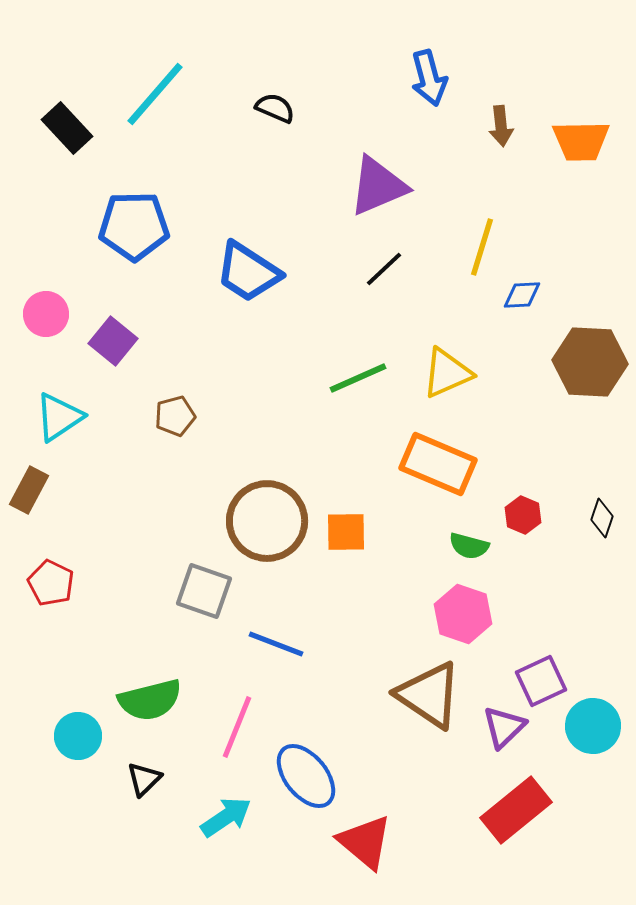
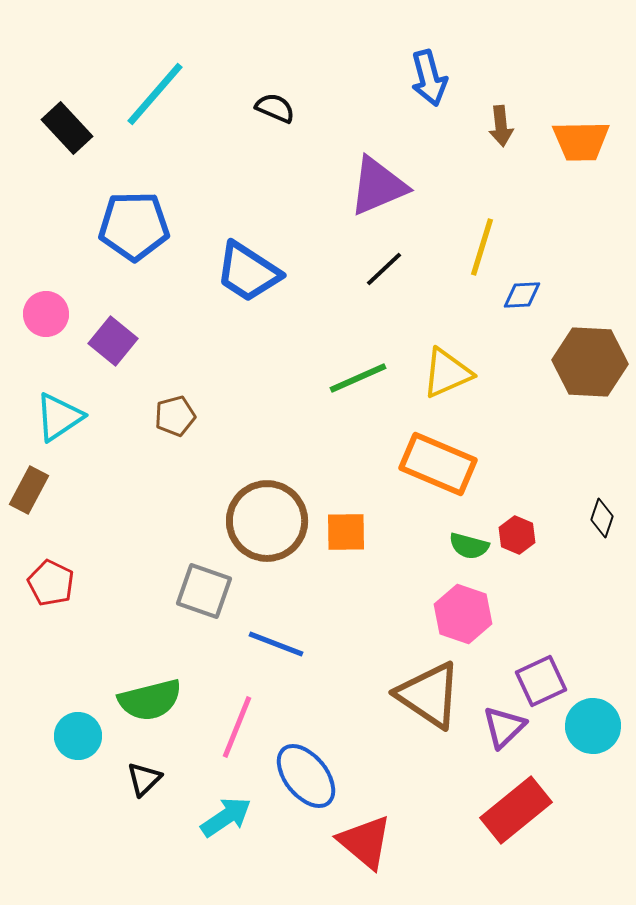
red hexagon at (523, 515): moved 6 px left, 20 px down
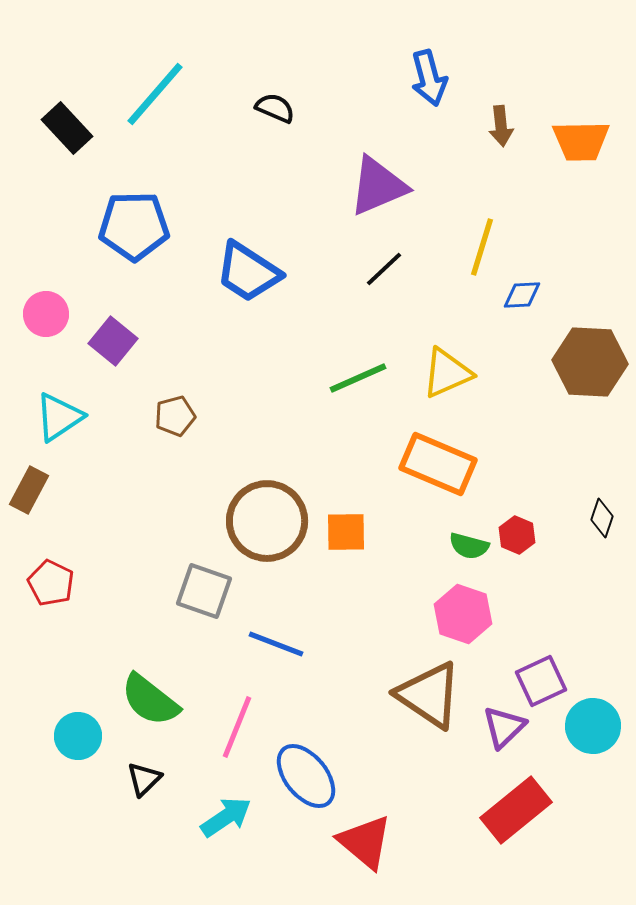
green semicircle at (150, 700): rotated 52 degrees clockwise
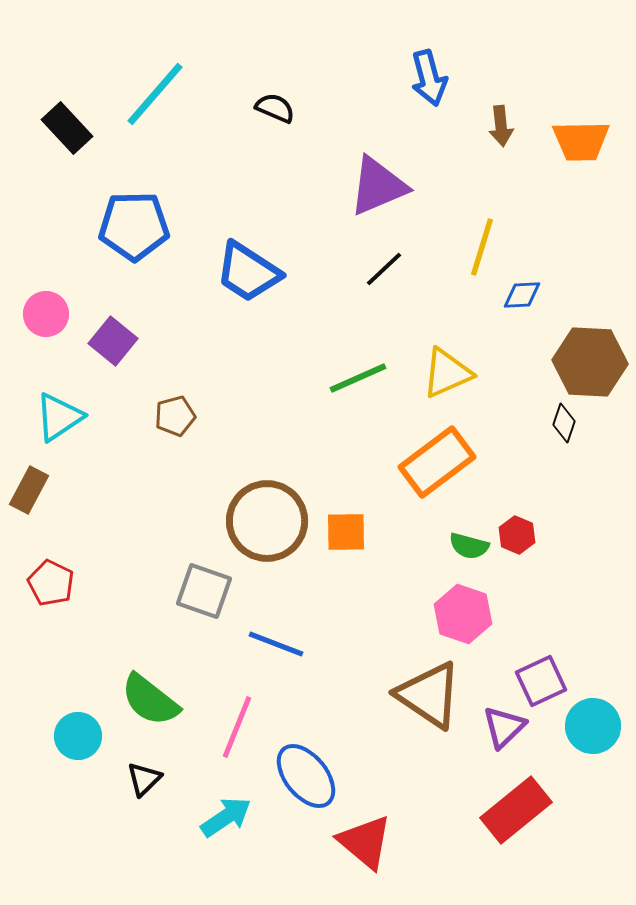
orange rectangle at (438, 464): moved 1 px left, 2 px up; rotated 60 degrees counterclockwise
black diamond at (602, 518): moved 38 px left, 95 px up
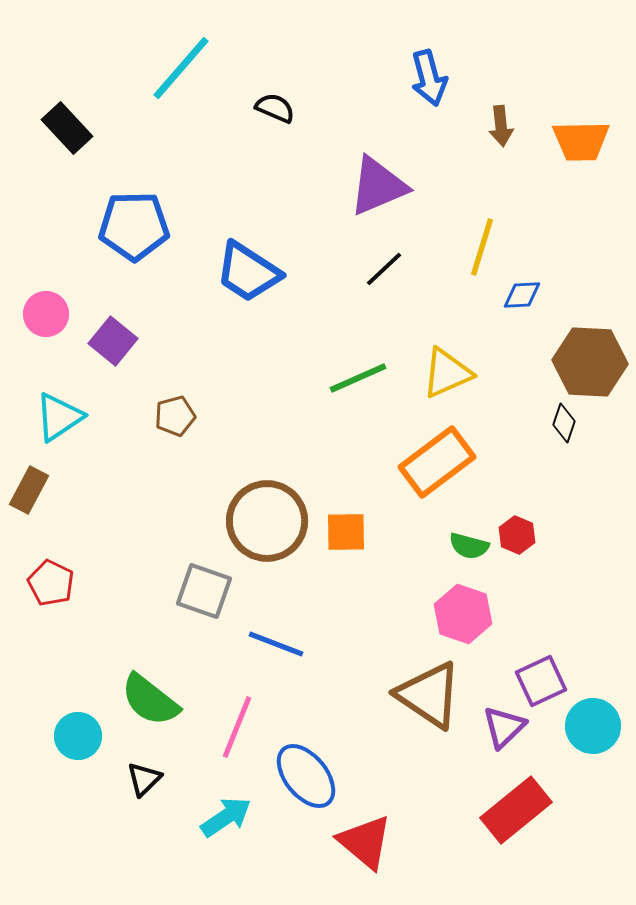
cyan line at (155, 94): moved 26 px right, 26 px up
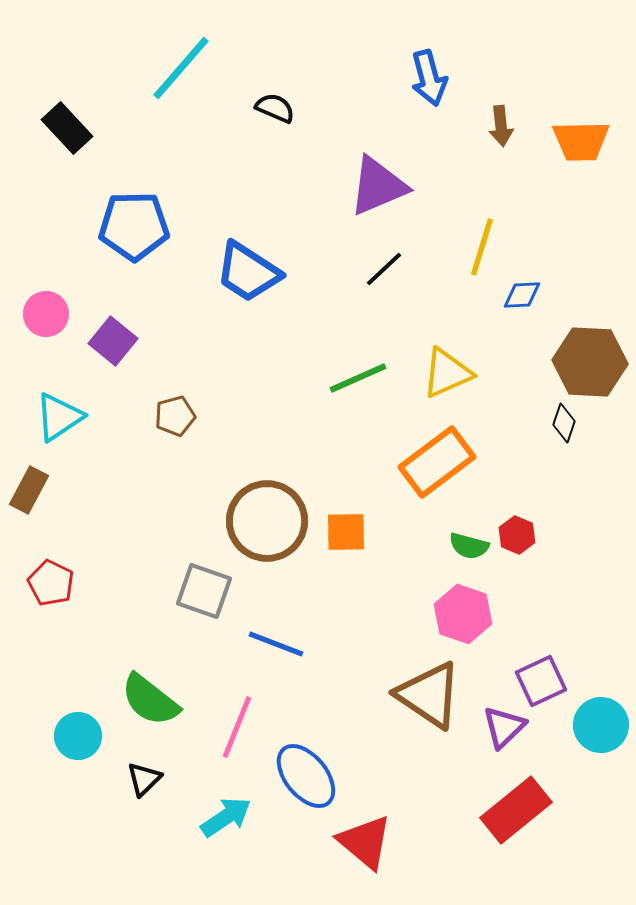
cyan circle at (593, 726): moved 8 px right, 1 px up
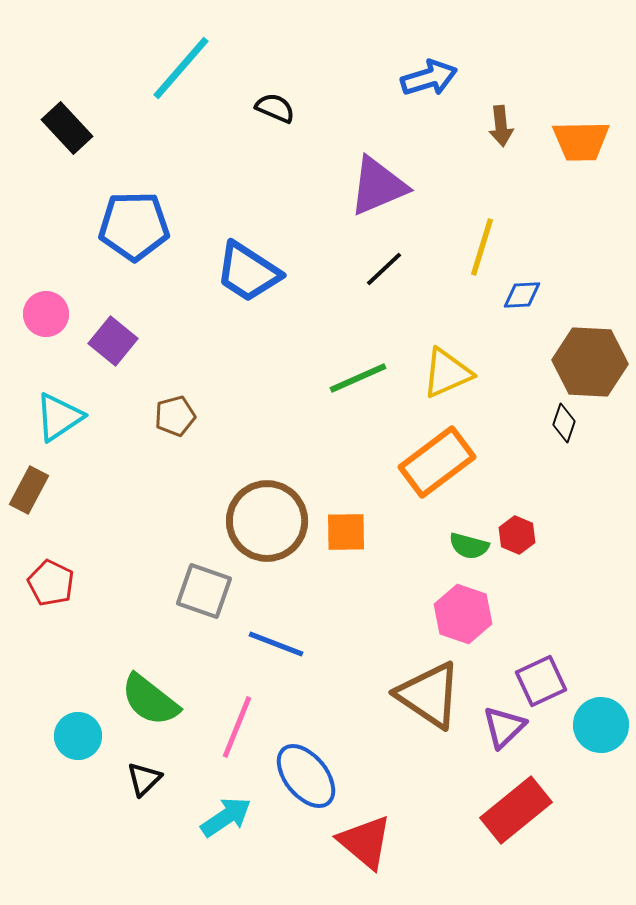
blue arrow at (429, 78): rotated 92 degrees counterclockwise
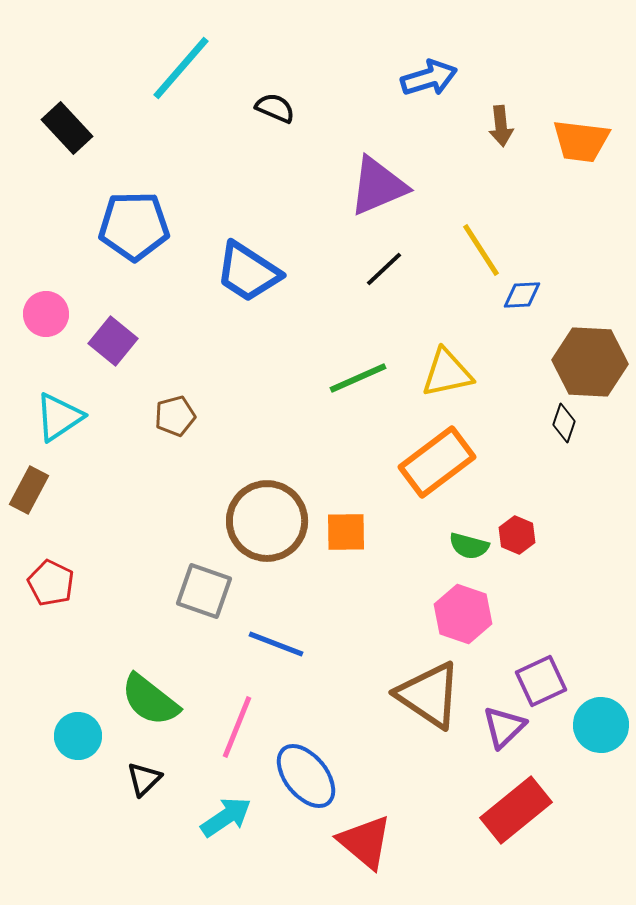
orange trapezoid at (581, 141): rotated 8 degrees clockwise
yellow line at (482, 247): moved 1 px left, 3 px down; rotated 50 degrees counterclockwise
yellow triangle at (447, 373): rotated 12 degrees clockwise
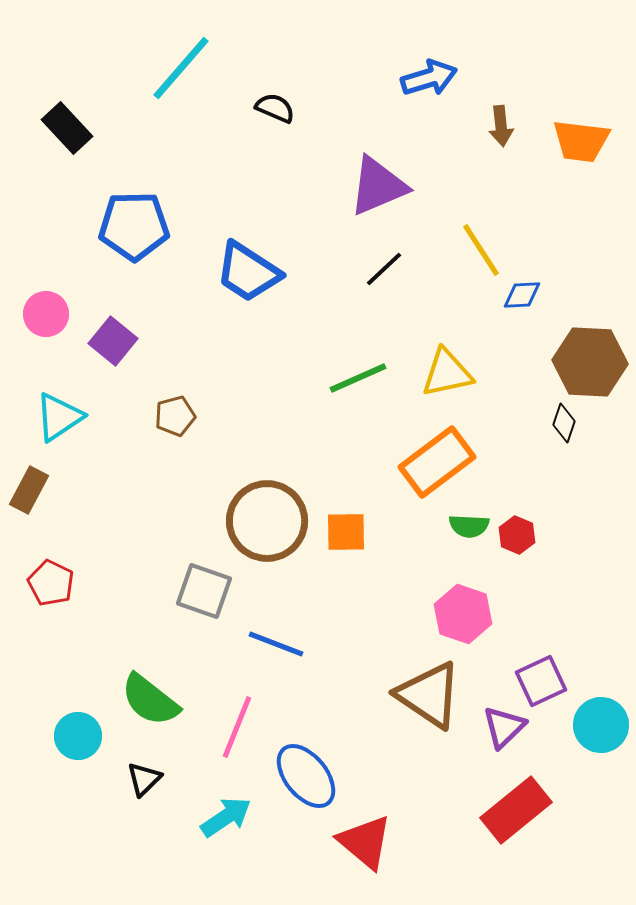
green semicircle at (469, 546): moved 20 px up; rotated 12 degrees counterclockwise
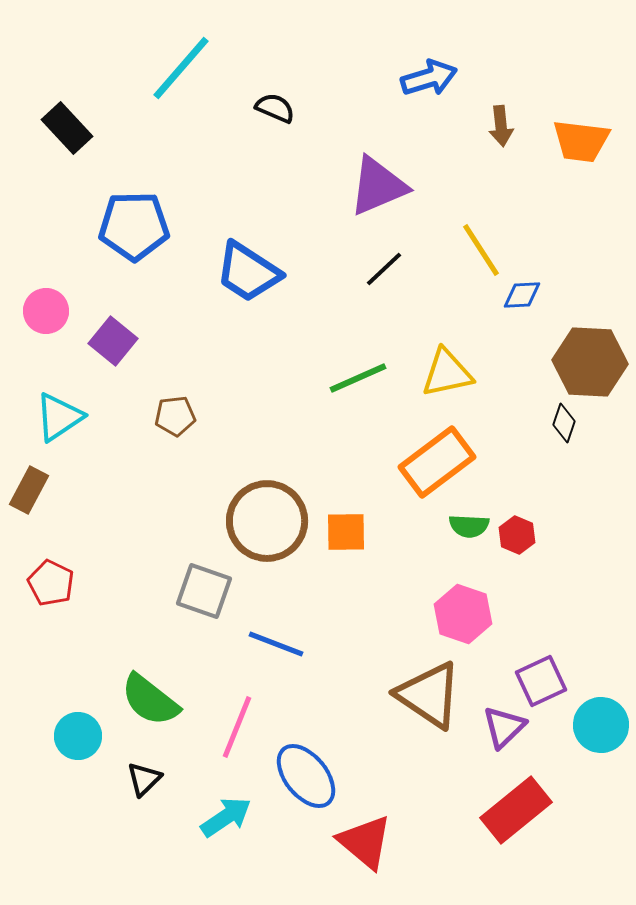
pink circle at (46, 314): moved 3 px up
brown pentagon at (175, 416): rotated 9 degrees clockwise
